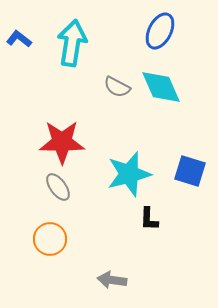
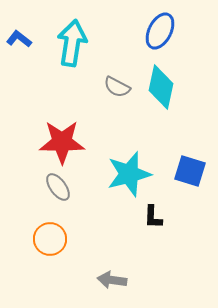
cyan diamond: rotated 36 degrees clockwise
black L-shape: moved 4 px right, 2 px up
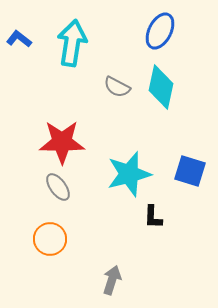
gray arrow: rotated 100 degrees clockwise
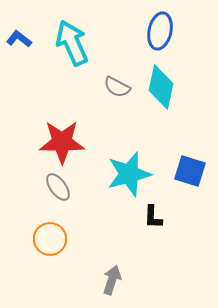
blue ellipse: rotated 15 degrees counterclockwise
cyan arrow: rotated 33 degrees counterclockwise
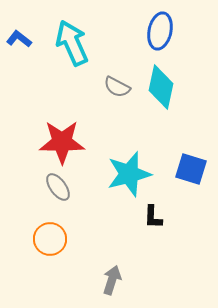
blue square: moved 1 px right, 2 px up
